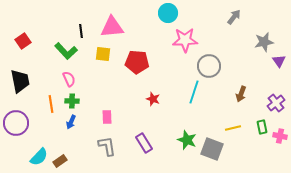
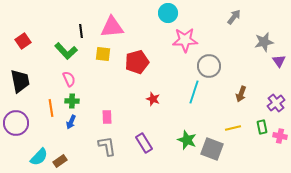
red pentagon: rotated 20 degrees counterclockwise
orange line: moved 4 px down
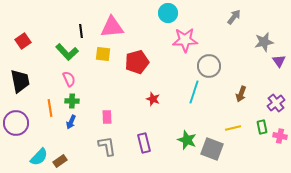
green L-shape: moved 1 px right, 1 px down
orange line: moved 1 px left
purple rectangle: rotated 18 degrees clockwise
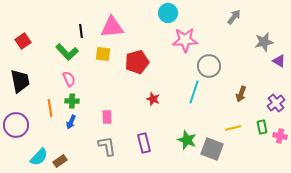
purple triangle: rotated 24 degrees counterclockwise
purple circle: moved 2 px down
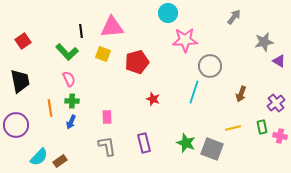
yellow square: rotated 14 degrees clockwise
gray circle: moved 1 px right
green star: moved 1 px left, 3 px down
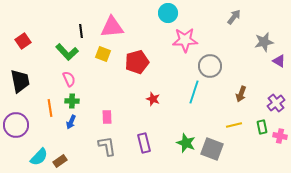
yellow line: moved 1 px right, 3 px up
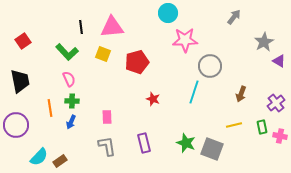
black line: moved 4 px up
gray star: rotated 18 degrees counterclockwise
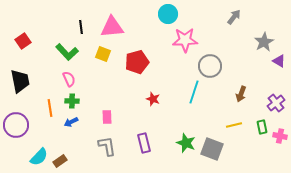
cyan circle: moved 1 px down
blue arrow: rotated 40 degrees clockwise
